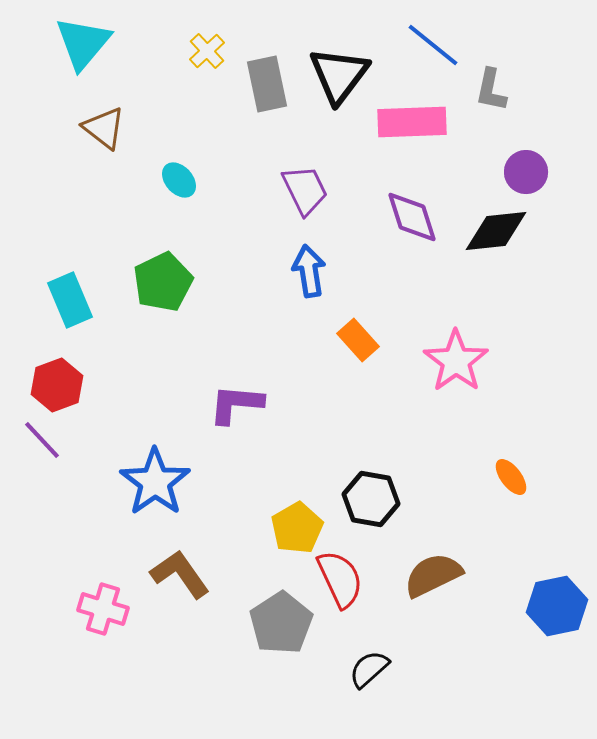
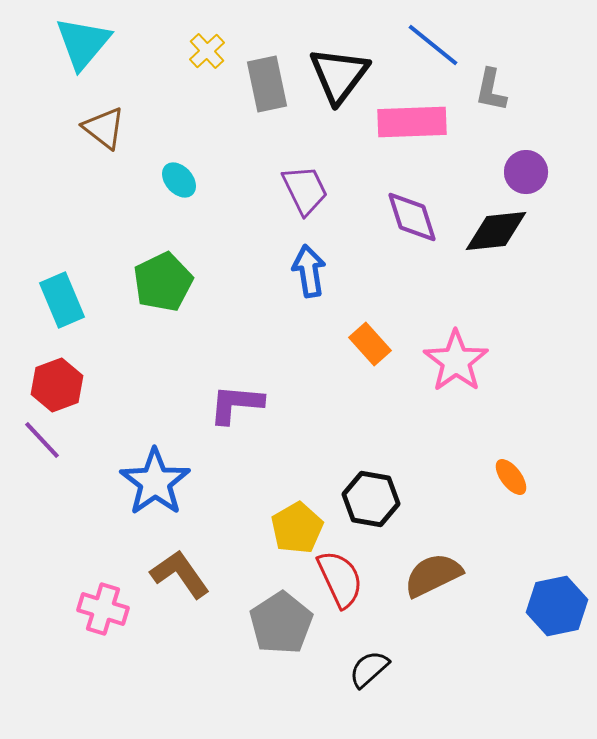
cyan rectangle: moved 8 px left
orange rectangle: moved 12 px right, 4 px down
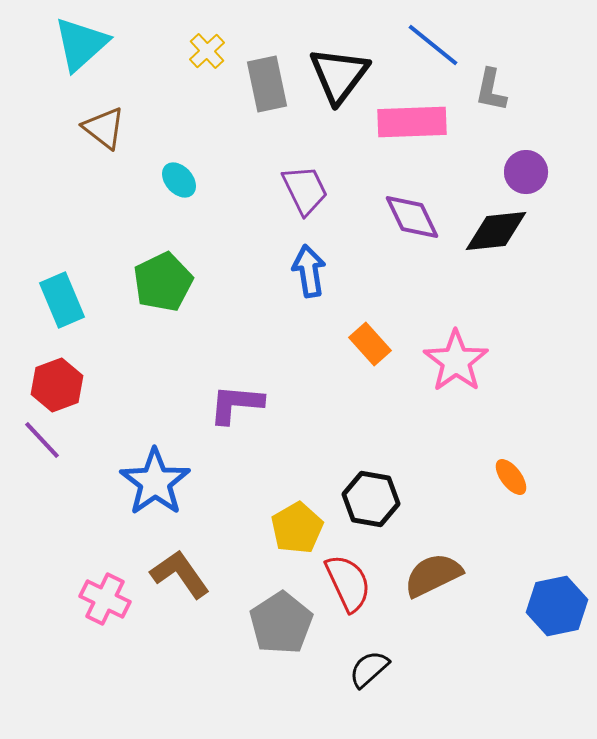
cyan triangle: moved 2 px left, 1 px down; rotated 8 degrees clockwise
purple diamond: rotated 8 degrees counterclockwise
red semicircle: moved 8 px right, 4 px down
pink cross: moved 2 px right, 10 px up; rotated 9 degrees clockwise
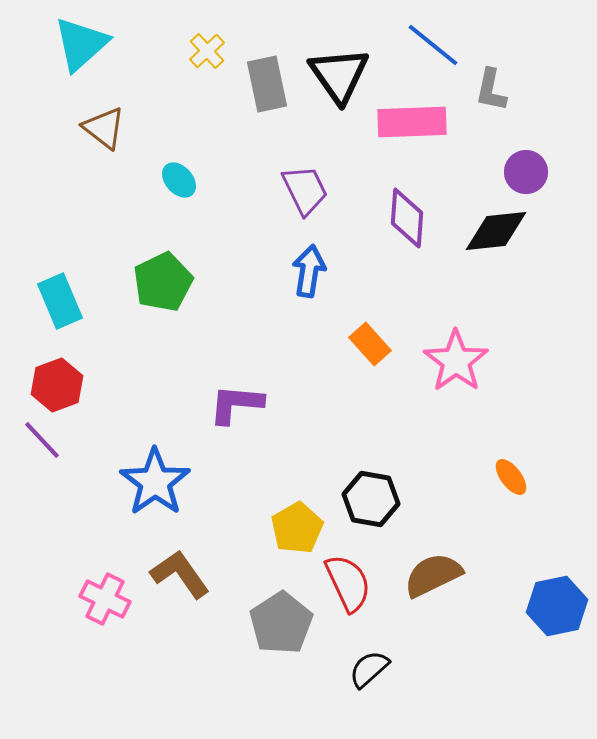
black triangle: rotated 12 degrees counterclockwise
purple diamond: moved 5 px left, 1 px down; rotated 30 degrees clockwise
blue arrow: rotated 18 degrees clockwise
cyan rectangle: moved 2 px left, 1 px down
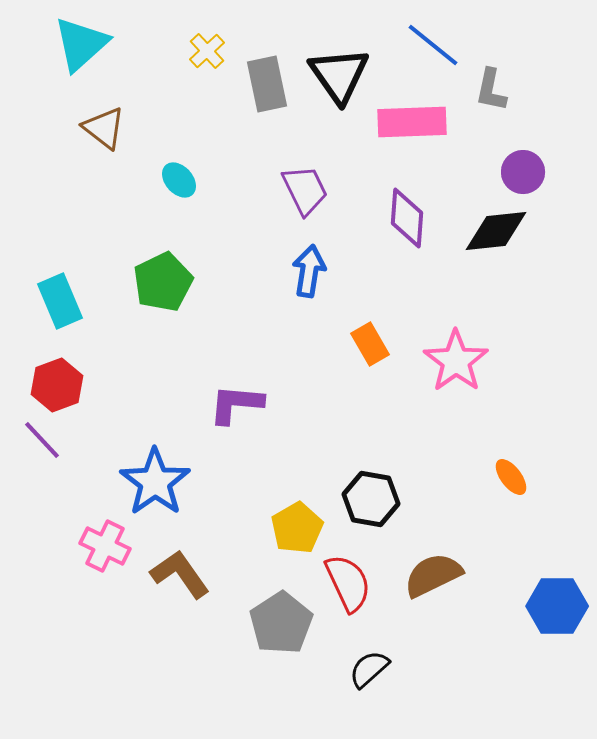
purple circle: moved 3 px left
orange rectangle: rotated 12 degrees clockwise
pink cross: moved 53 px up
blue hexagon: rotated 12 degrees clockwise
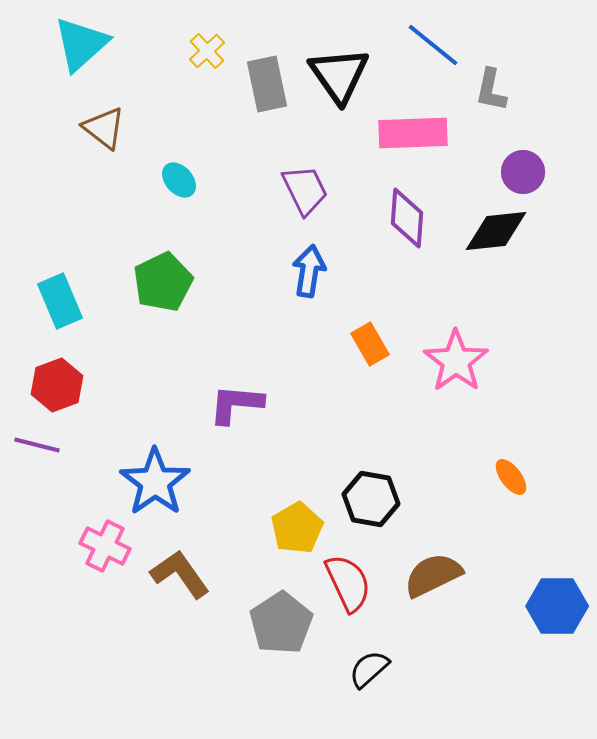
pink rectangle: moved 1 px right, 11 px down
purple line: moved 5 px left, 5 px down; rotated 33 degrees counterclockwise
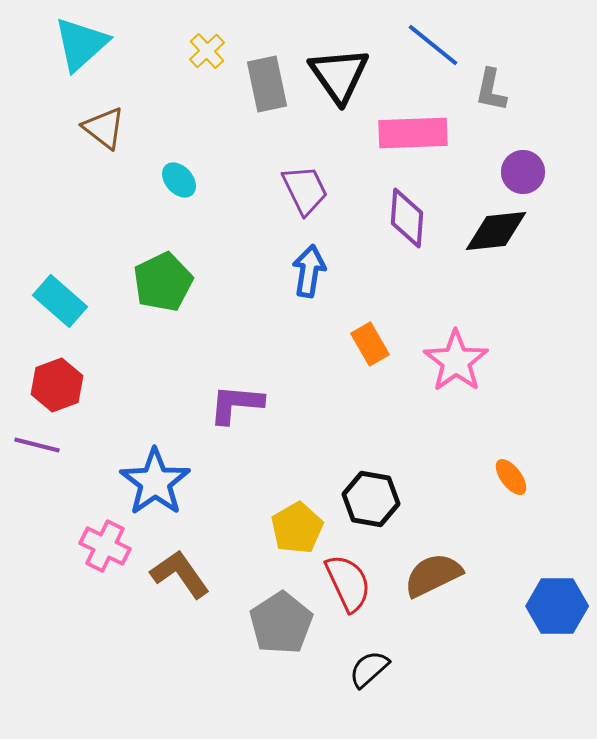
cyan rectangle: rotated 26 degrees counterclockwise
